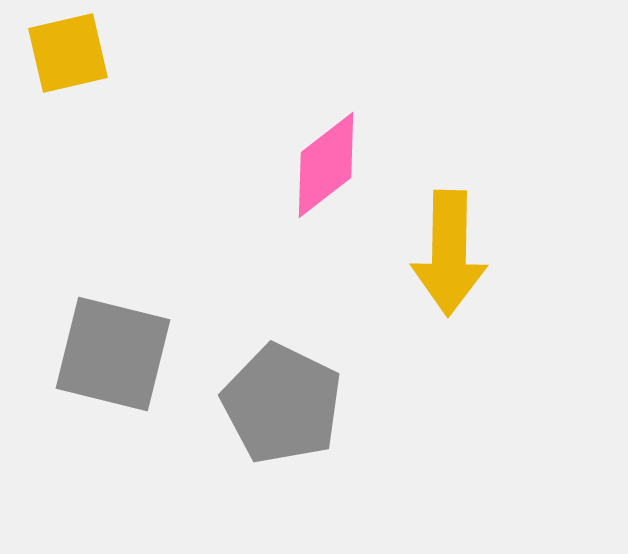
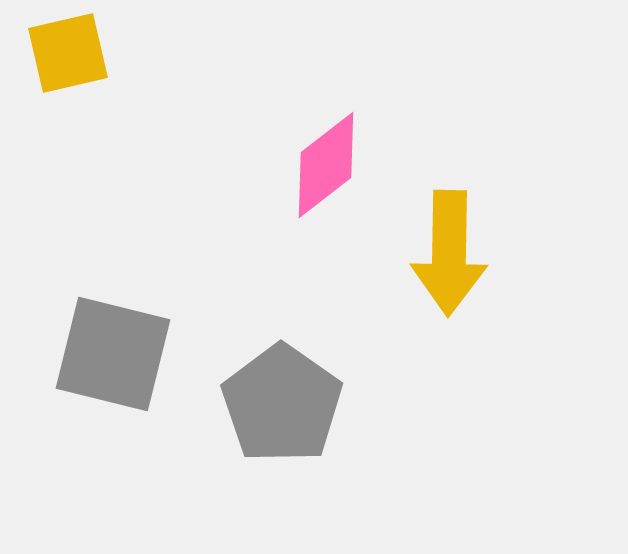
gray pentagon: rotated 9 degrees clockwise
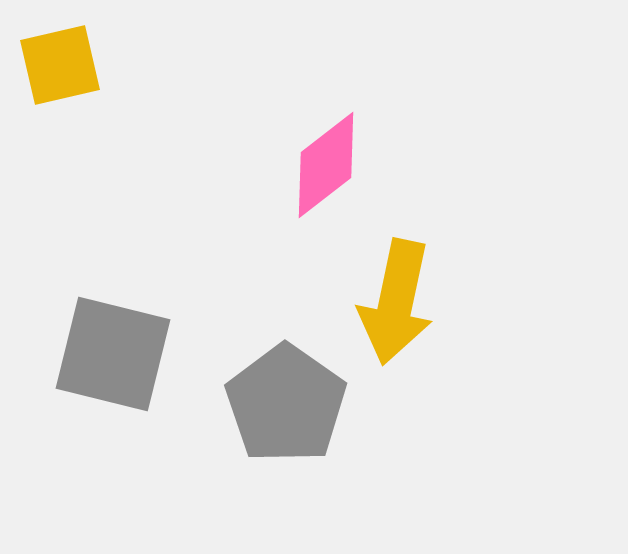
yellow square: moved 8 px left, 12 px down
yellow arrow: moved 53 px left, 49 px down; rotated 11 degrees clockwise
gray pentagon: moved 4 px right
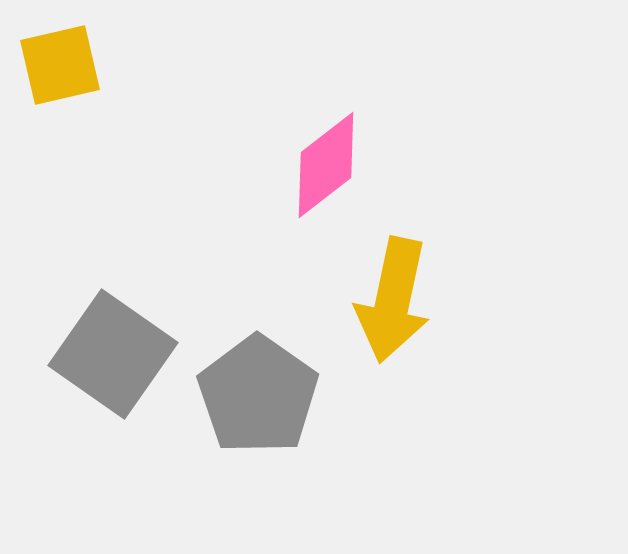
yellow arrow: moved 3 px left, 2 px up
gray square: rotated 21 degrees clockwise
gray pentagon: moved 28 px left, 9 px up
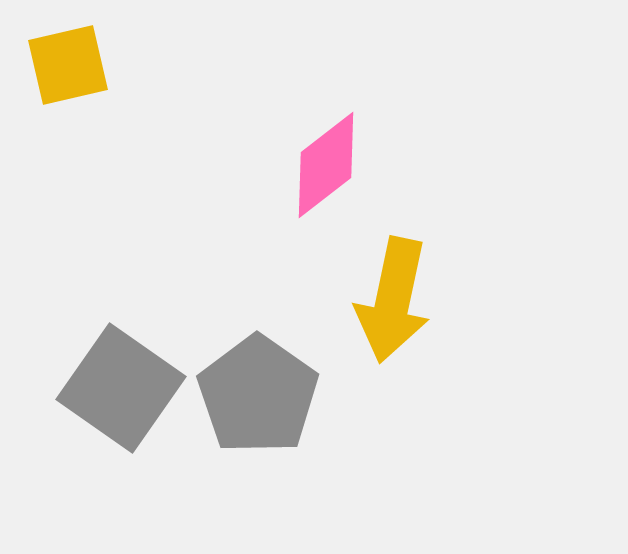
yellow square: moved 8 px right
gray square: moved 8 px right, 34 px down
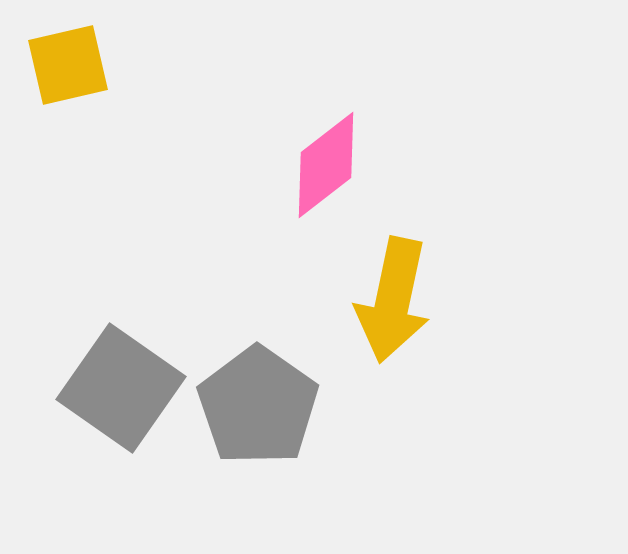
gray pentagon: moved 11 px down
